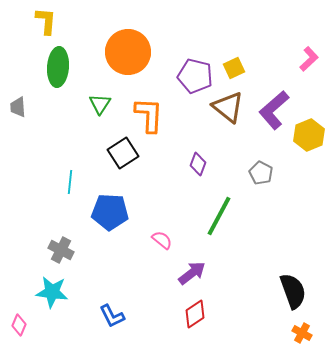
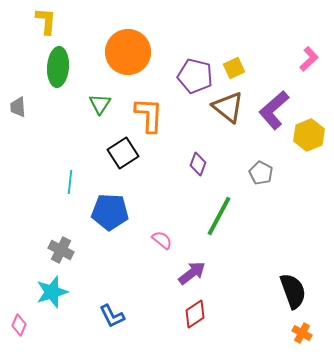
cyan star: rotated 24 degrees counterclockwise
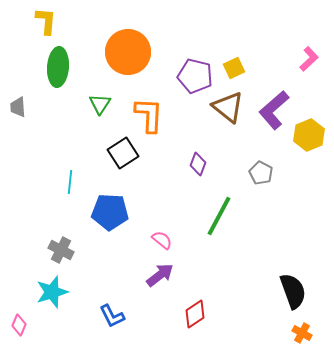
purple arrow: moved 32 px left, 2 px down
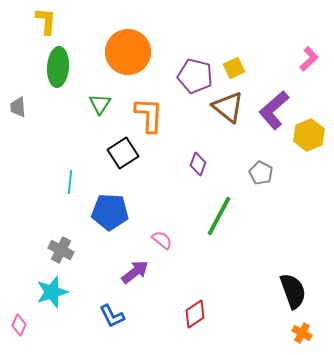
purple arrow: moved 25 px left, 3 px up
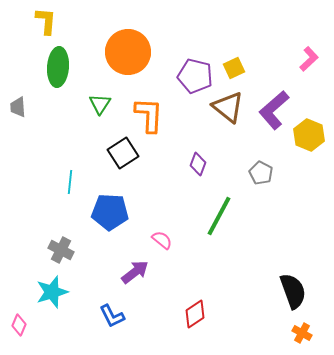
yellow hexagon: rotated 16 degrees counterclockwise
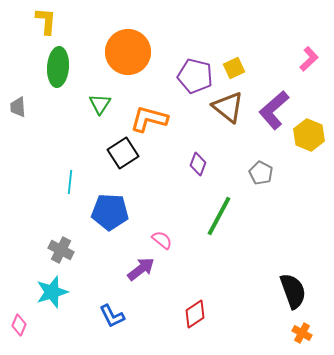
orange L-shape: moved 4 px down; rotated 78 degrees counterclockwise
purple arrow: moved 6 px right, 3 px up
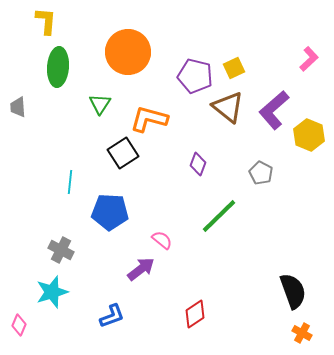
green line: rotated 18 degrees clockwise
blue L-shape: rotated 84 degrees counterclockwise
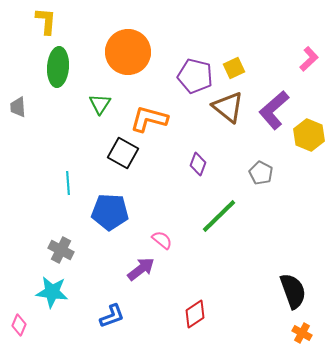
black square: rotated 28 degrees counterclockwise
cyan line: moved 2 px left, 1 px down; rotated 10 degrees counterclockwise
cyan star: rotated 24 degrees clockwise
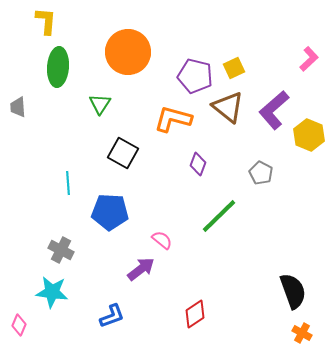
orange L-shape: moved 24 px right
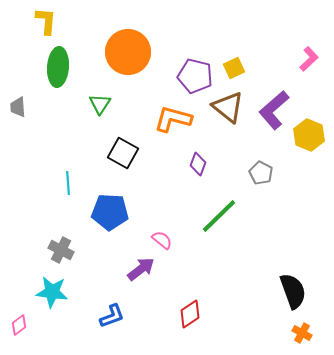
red diamond: moved 5 px left
pink diamond: rotated 30 degrees clockwise
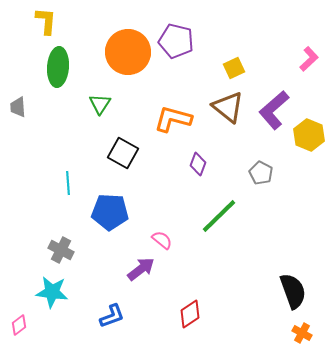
purple pentagon: moved 19 px left, 35 px up
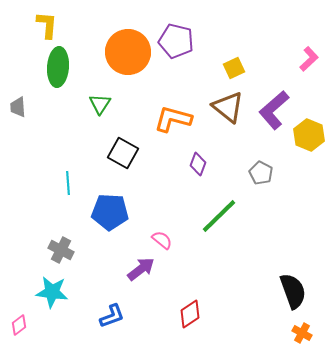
yellow L-shape: moved 1 px right, 4 px down
